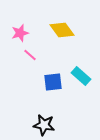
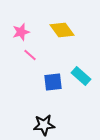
pink star: moved 1 px right, 1 px up
black star: rotated 15 degrees counterclockwise
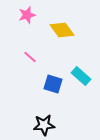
pink star: moved 6 px right, 17 px up
pink line: moved 2 px down
blue square: moved 2 px down; rotated 24 degrees clockwise
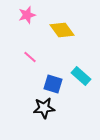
black star: moved 17 px up
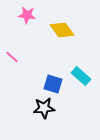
pink star: rotated 24 degrees clockwise
pink line: moved 18 px left
